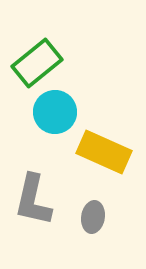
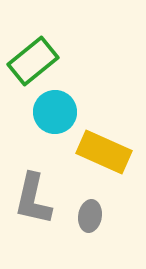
green rectangle: moved 4 px left, 2 px up
gray L-shape: moved 1 px up
gray ellipse: moved 3 px left, 1 px up
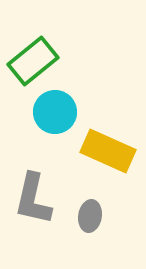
yellow rectangle: moved 4 px right, 1 px up
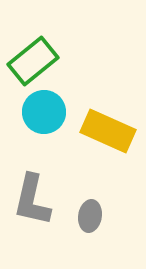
cyan circle: moved 11 px left
yellow rectangle: moved 20 px up
gray L-shape: moved 1 px left, 1 px down
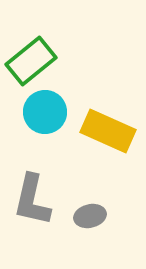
green rectangle: moved 2 px left
cyan circle: moved 1 px right
gray ellipse: rotated 68 degrees clockwise
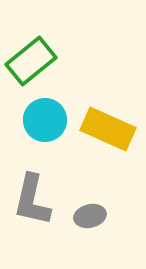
cyan circle: moved 8 px down
yellow rectangle: moved 2 px up
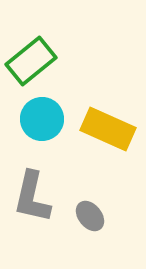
cyan circle: moved 3 px left, 1 px up
gray L-shape: moved 3 px up
gray ellipse: rotated 64 degrees clockwise
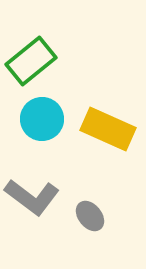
gray L-shape: rotated 66 degrees counterclockwise
